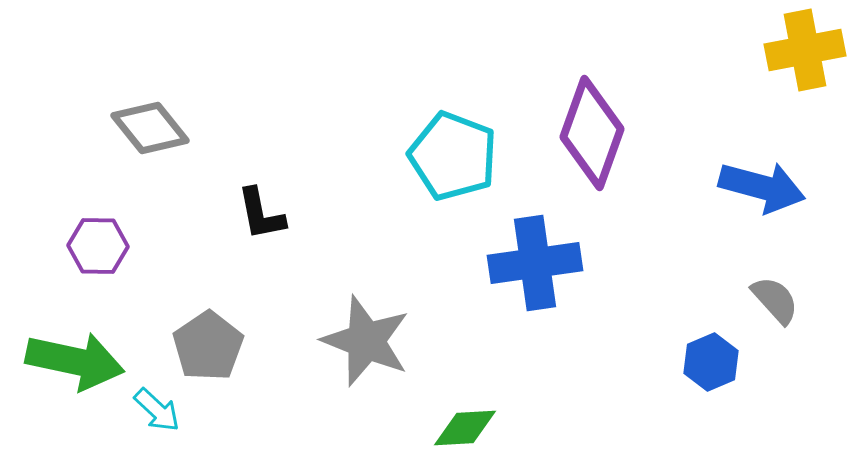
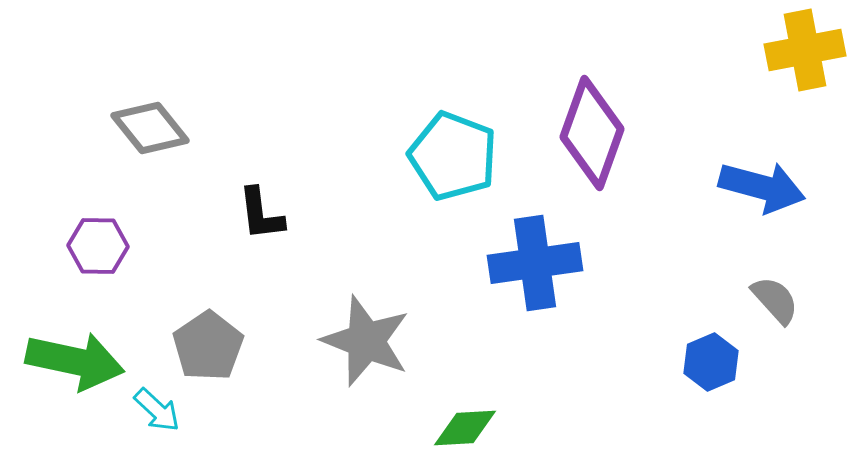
black L-shape: rotated 4 degrees clockwise
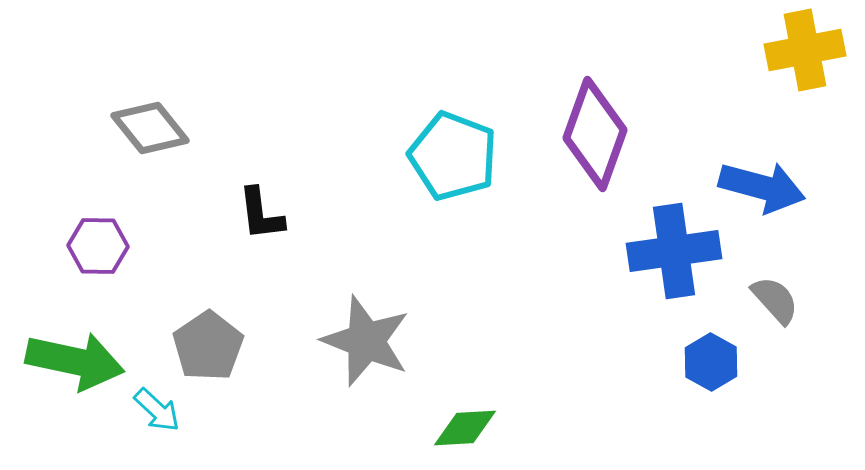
purple diamond: moved 3 px right, 1 px down
blue cross: moved 139 px right, 12 px up
blue hexagon: rotated 8 degrees counterclockwise
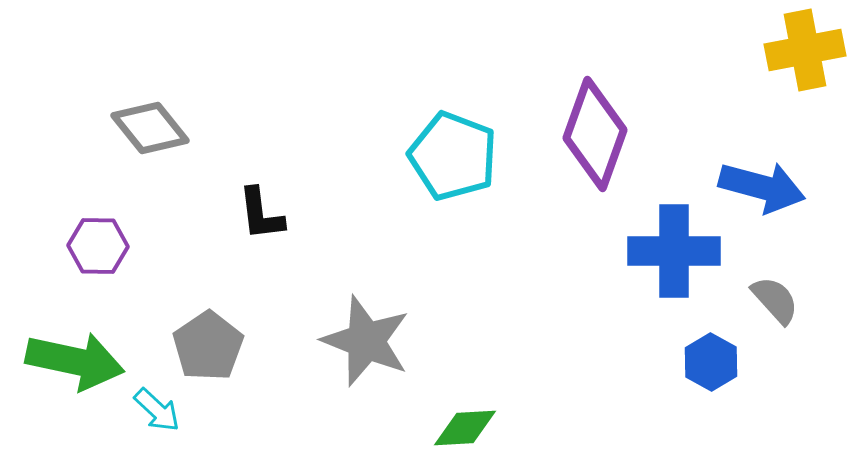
blue cross: rotated 8 degrees clockwise
